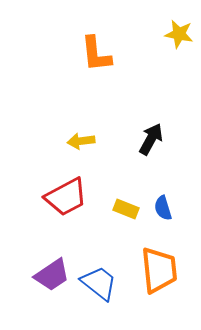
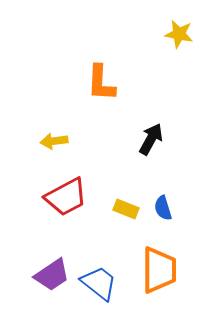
orange L-shape: moved 5 px right, 29 px down; rotated 9 degrees clockwise
yellow arrow: moved 27 px left
orange trapezoid: rotated 6 degrees clockwise
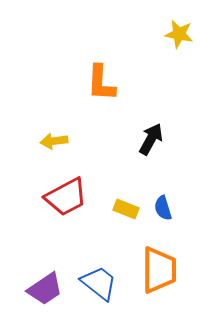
purple trapezoid: moved 7 px left, 14 px down
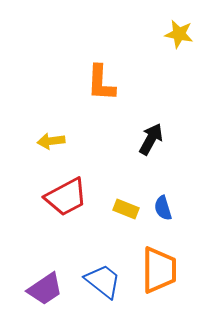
yellow arrow: moved 3 px left
blue trapezoid: moved 4 px right, 2 px up
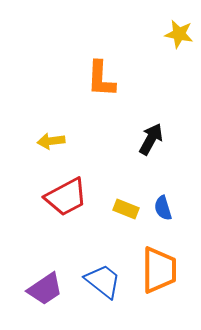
orange L-shape: moved 4 px up
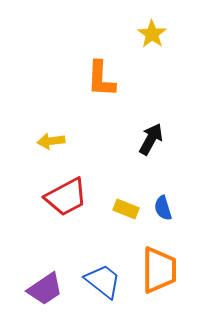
yellow star: moved 27 px left; rotated 24 degrees clockwise
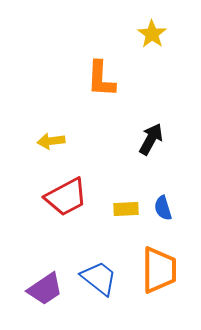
yellow rectangle: rotated 25 degrees counterclockwise
blue trapezoid: moved 4 px left, 3 px up
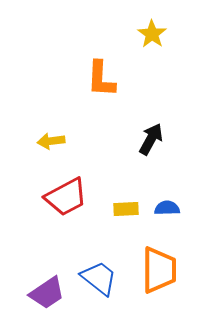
blue semicircle: moved 4 px right; rotated 105 degrees clockwise
purple trapezoid: moved 2 px right, 4 px down
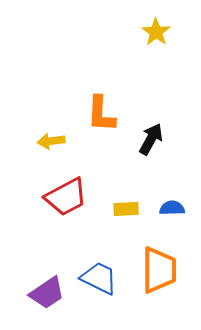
yellow star: moved 4 px right, 2 px up
orange L-shape: moved 35 px down
blue semicircle: moved 5 px right
blue trapezoid: rotated 12 degrees counterclockwise
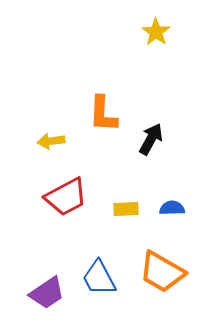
orange L-shape: moved 2 px right
orange trapezoid: moved 3 px right, 2 px down; rotated 120 degrees clockwise
blue trapezoid: rotated 144 degrees counterclockwise
